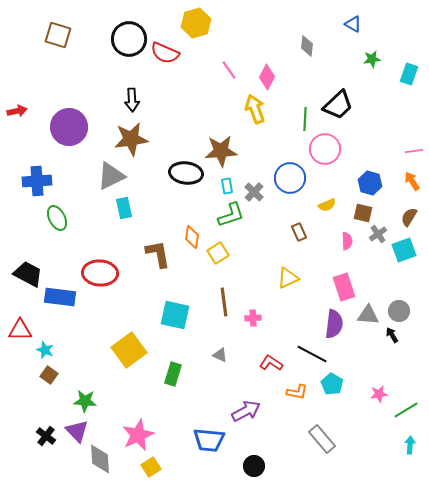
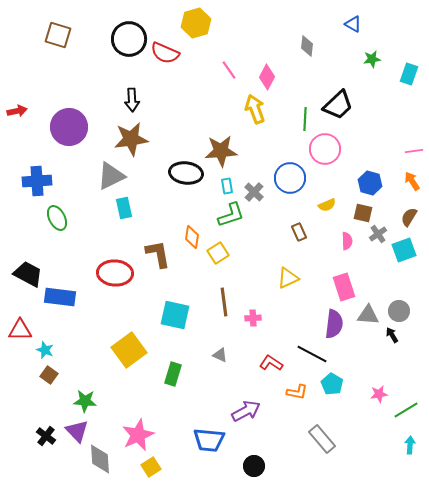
red ellipse at (100, 273): moved 15 px right
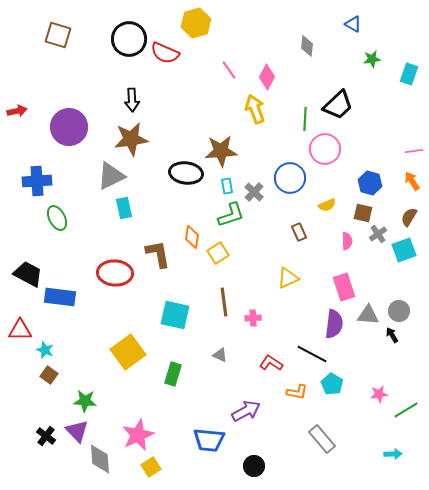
yellow square at (129, 350): moved 1 px left, 2 px down
cyan arrow at (410, 445): moved 17 px left, 9 px down; rotated 84 degrees clockwise
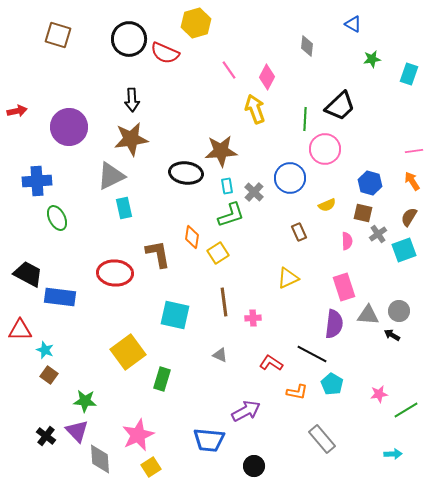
black trapezoid at (338, 105): moved 2 px right, 1 px down
black arrow at (392, 335): rotated 28 degrees counterclockwise
green rectangle at (173, 374): moved 11 px left, 5 px down
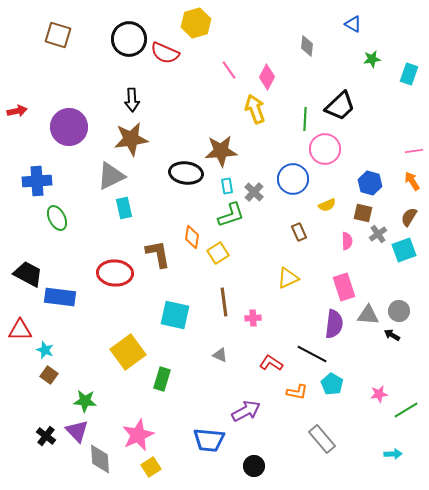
blue circle at (290, 178): moved 3 px right, 1 px down
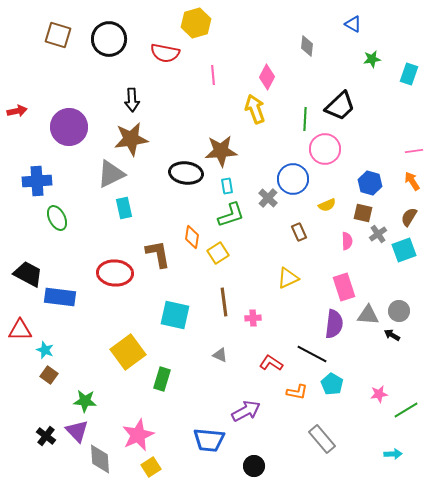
black circle at (129, 39): moved 20 px left
red semicircle at (165, 53): rotated 12 degrees counterclockwise
pink line at (229, 70): moved 16 px left, 5 px down; rotated 30 degrees clockwise
gray triangle at (111, 176): moved 2 px up
gray cross at (254, 192): moved 14 px right, 6 px down
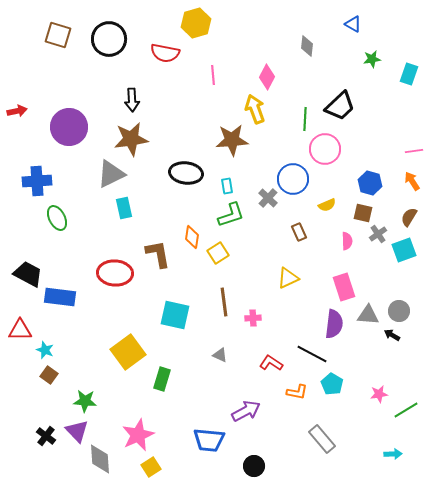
brown star at (221, 151): moved 11 px right, 11 px up
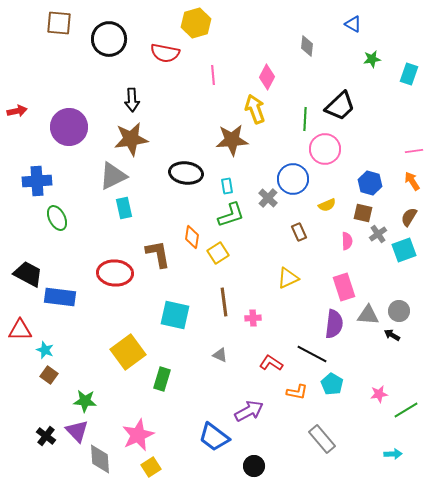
brown square at (58, 35): moved 1 px right, 12 px up; rotated 12 degrees counterclockwise
gray triangle at (111, 174): moved 2 px right, 2 px down
purple arrow at (246, 411): moved 3 px right
blue trapezoid at (209, 440): moved 5 px right, 3 px up; rotated 32 degrees clockwise
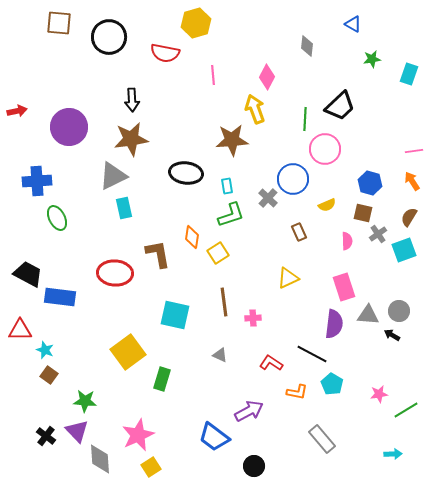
black circle at (109, 39): moved 2 px up
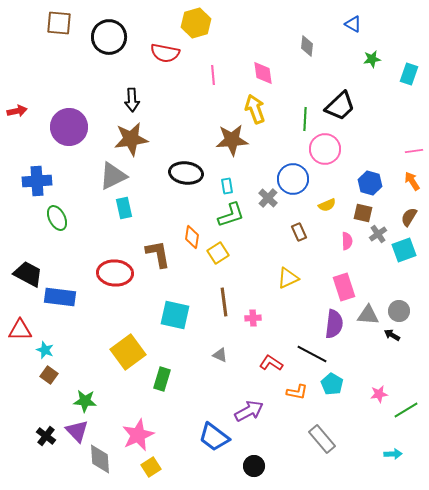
pink diamond at (267, 77): moved 4 px left, 4 px up; rotated 35 degrees counterclockwise
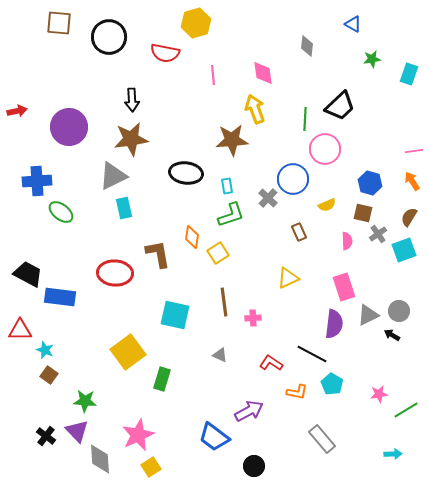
green ellipse at (57, 218): moved 4 px right, 6 px up; rotated 25 degrees counterclockwise
gray triangle at (368, 315): rotated 30 degrees counterclockwise
